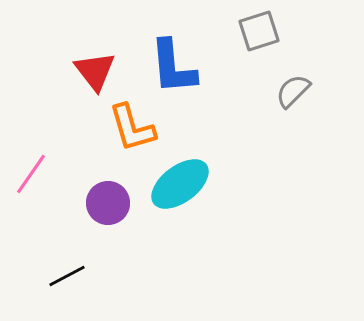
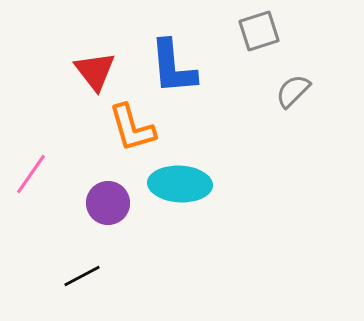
cyan ellipse: rotated 40 degrees clockwise
black line: moved 15 px right
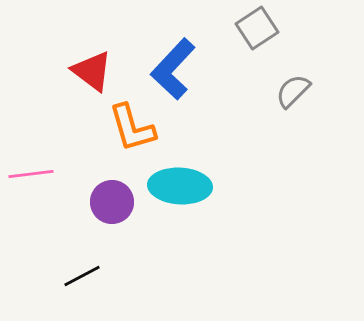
gray square: moved 2 px left, 3 px up; rotated 15 degrees counterclockwise
blue L-shape: moved 2 px down; rotated 48 degrees clockwise
red triangle: moved 3 px left; rotated 15 degrees counterclockwise
pink line: rotated 48 degrees clockwise
cyan ellipse: moved 2 px down
purple circle: moved 4 px right, 1 px up
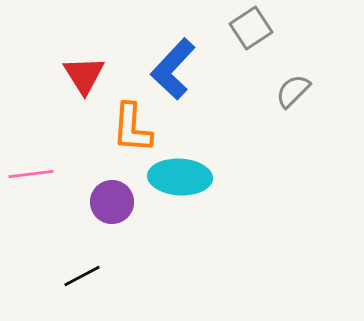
gray square: moved 6 px left
red triangle: moved 8 px left, 4 px down; rotated 21 degrees clockwise
orange L-shape: rotated 20 degrees clockwise
cyan ellipse: moved 9 px up
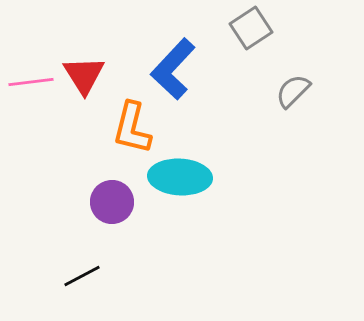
orange L-shape: rotated 10 degrees clockwise
pink line: moved 92 px up
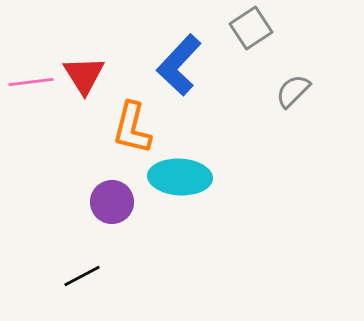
blue L-shape: moved 6 px right, 4 px up
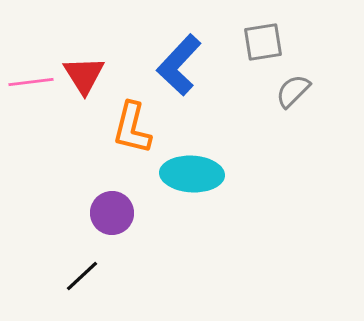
gray square: moved 12 px right, 14 px down; rotated 24 degrees clockwise
cyan ellipse: moved 12 px right, 3 px up
purple circle: moved 11 px down
black line: rotated 15 degrees counterclockwise
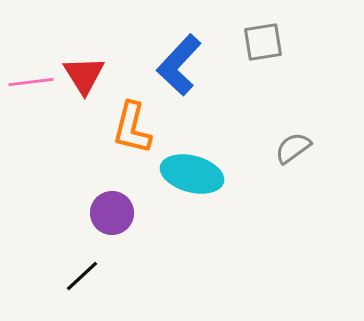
gray semicircle: moved 57 px down; rotated 9 degrees clockwise
cyan ellipse: rotated 12 degrees clockwise
